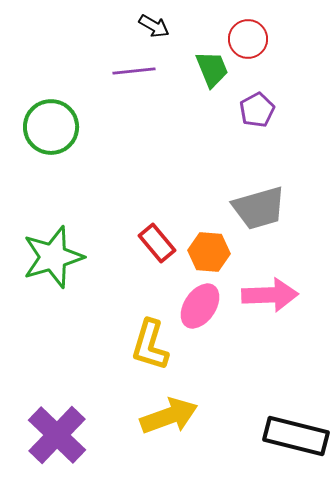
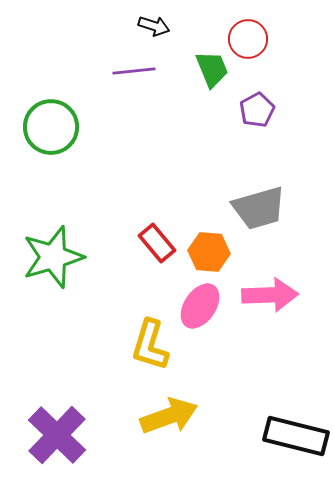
black arrow: rotated 12 degrees counterclockwise
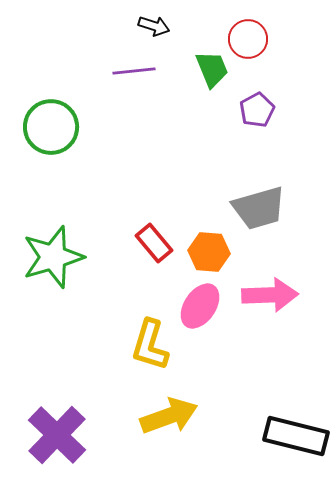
red rectangle: moved 3 px left
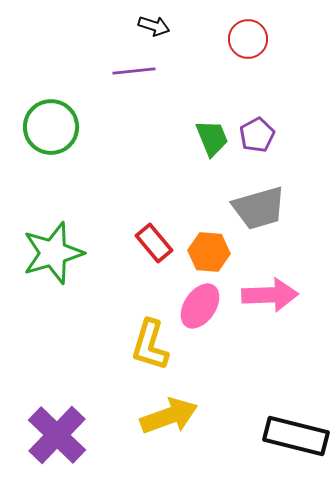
green trapezoid: moved 69 px down
purple pentagon: moved 25 px down
green star: moved 4 px up
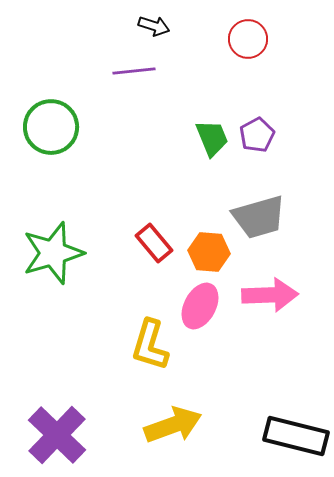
gray trapezoid: moved 9 px down
pink ellipse: rotated 6 degrees counterclockwise
yellow arrow: moved 4 px right, 9 px down
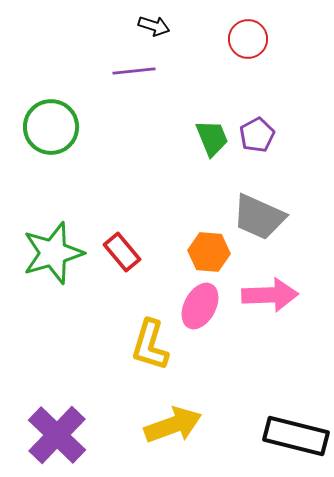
gray trapezoid: rotated 40 degrees clockwise
red rectangle: moved 32 px left, 9 px down
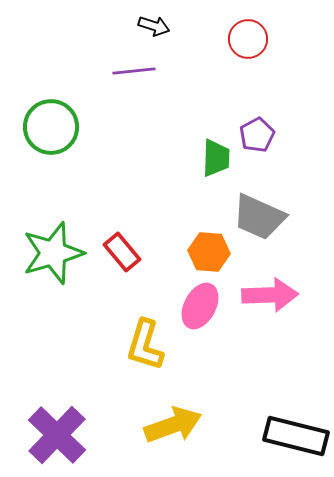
green trapezoid: moved 4 px right, 20 px down; rotated 24 degrees clockwise
yellow L-shape: moved 5 px left
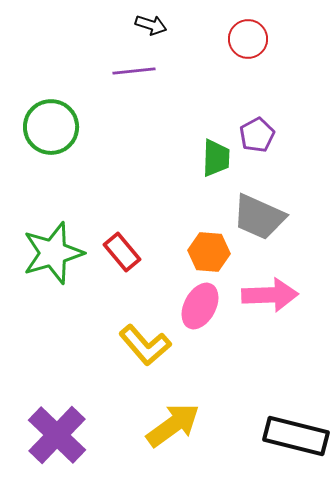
black arrow: moved 3 px left, 1 px up
yellow L-shape: rotated 58 degrees counterclockwise
yellow arrow: rotated 16 degrees counterclockwise
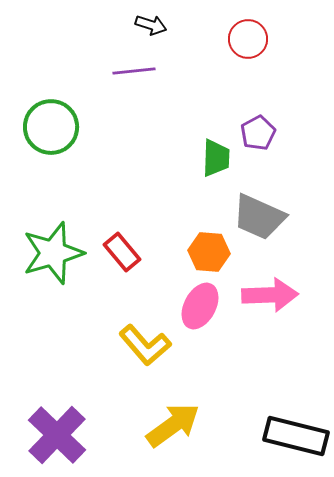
purple pentagon: moved 1 px right, 2 px up
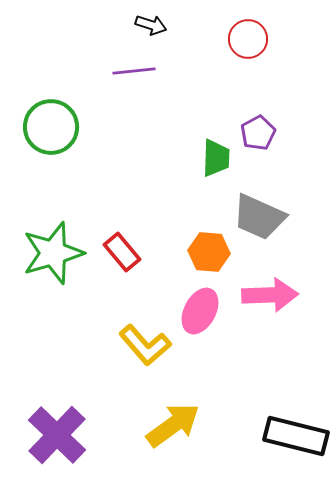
pink ellipse: moved 5 px down
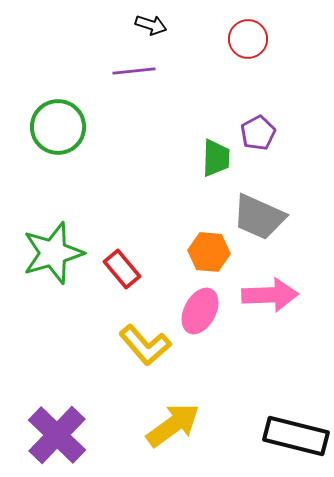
green circle: moved 7 px right
red rectangle: moved 17 px down
